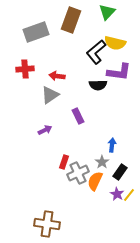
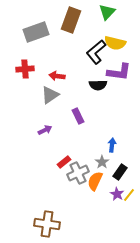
red rectangle: rotated 32 degrees clockwise
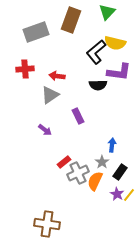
purple arrow: rotated 64 degrees clockwise
